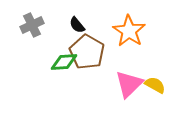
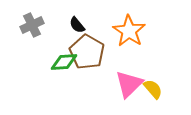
yellow semicircle: moved 2 px left, 4 px down; rotated 20 degrees clockwise
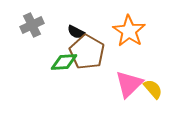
black semicircle: moved 1 px left, 7 px down; rotated 24 degrees counterclockwise
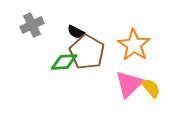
orange star: moved 5 px right, 14 px down
yellow semicircle: moved 2 px left, 1 px up
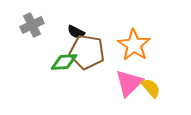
brown pentagon: rotated 20 degrees counterclockwise
pink triangle: moved 1 px up
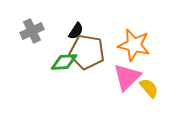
gray cross: moved 6 px down
black semicircle: moved 1 px up; rotated 84 degrees counterclockwise
orange star: rotated 20 degrees counterclockwise
pink triangle: moved 2 px left, 6 px up
yellow semicircle: moved 2 px left
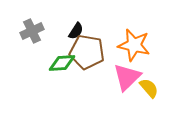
green diamond: moved 2 px left, 1 px down
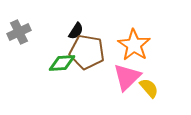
gray cross: moved 13 px left, 1 px down
orange star: rotated 20 degrees clockwise
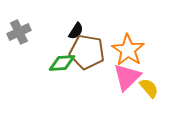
orange star: moved 6 px left, 5 px down
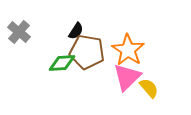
gray cross: rotated 25 degrees counterclockwise
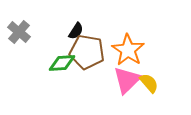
pink triangle: moved 3 px down
yellow semicircle: moved 5 px up
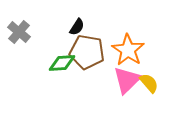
black semicircle: moved 1 px right, 4 px up
